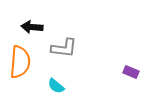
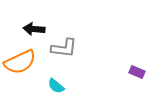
black arrow: moved 2 px right, 2 px down
orange semicircle: rotated 60 degrees clockwise
purple rectangle: moved 6 px right
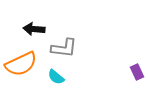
orange semicircle: moved 1 px right, 2 px down
purple rectangle: rotated 42 degrees clockwise
cyan semicircle: moved 9 px up
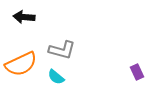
black arrow: moved 10 px left, 12 px up
gray L-shape: moved 2 px left, 2 px down; rotated 8 degrees clockwise
